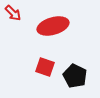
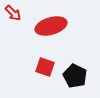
red ellipse: moved 2 px left
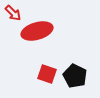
red ellipse: moved 14 px left, 5 px down
red square: moved 2 px right, 7 px down
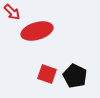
red arrow: moved 1 px left, 1 px up
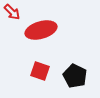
red ellipse: moved 4 px right, 1 px up
red square: moved 7 px left, 3 px up
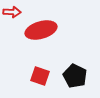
red arrow: rotated 42 degrees counterclockwise
red square: moved 5 px down
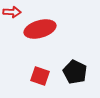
red ellipse: moved 1 px left, 1 px up
black pentagon: moved 4 px up
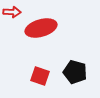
red ellipse: moved 1 px right, 1 px up
black pentagon: rotated 10 degrees counterclockwise
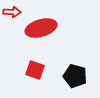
black pentagon: moved 4 px down
red square: moved 5 px left, 6 px up
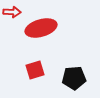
red square: rotated 36 degrees counterclockwise
black pentagon: moved 1 px left, 2 px down; rotated 20 degrees counterclockwise
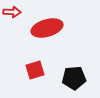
red ellipse: moved 6 px right
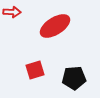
red ellipse: moved 8 px right, 2 px up; rotated 16 degrees counterclockwise
